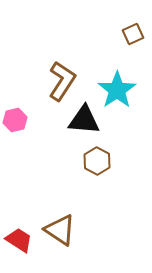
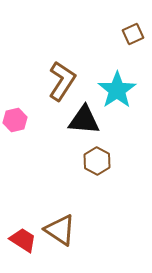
red trapezoid: moved 4 px right
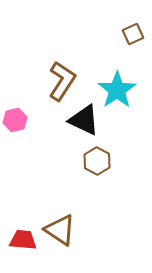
black triangle: rotated 20 degrees clockwise
red trapezoid: rotated 28 degrees counterclockwise
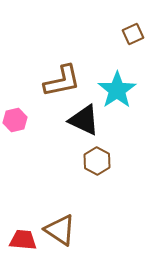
brown L-shape: rotated 45 degrees clockwise
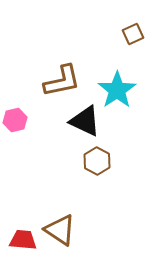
black triangle: moved 1 px right, 1 px down
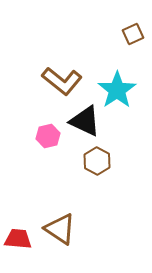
brown L-shape: rotated 51 degrees clockwise
pink hexagon: moved 33 px right, 16 px down
brown triangle: moved 1 px up
red trapezoid: moved 5 px left, 1 px up
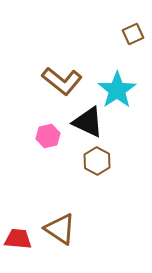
black triangle: moved 3 px right, 1 px down
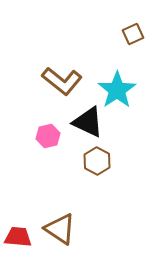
red trapezoid: moved 2 px up
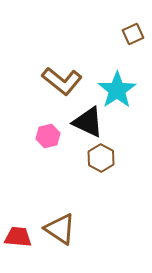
brown hexagon: moved 4 px right, 3 px up
